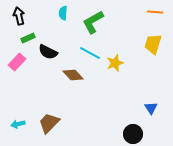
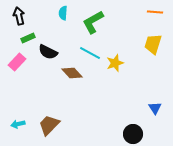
brown diamond: moved 1 px left, 2 px up
blue triangle: moved 4 px right
brown trapezoid: moved 2 px down
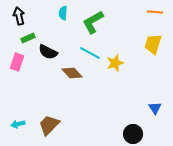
pink rectangle: rotated 24 degrees counterclockwise
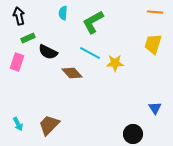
yellow star: rotated 18 degrees clockwise
cyan arrow: rotated 104 degrees counterclockwise
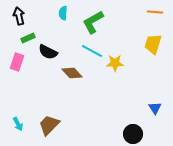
cyan line: moved 2 px right, 2 px up
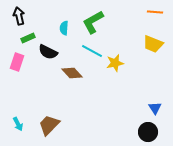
cyan semicircle: moved 1 px right, 15 px down
yellow trapezoid: rotated 85 degrees counterclockwise
yellow star: rotated 12 degrees counterclockwise
black circle: moved 15 px right, 2 px up
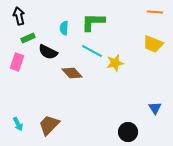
green L-shape: rotated 30 degrees clockwise
black circle: moved 20 px left
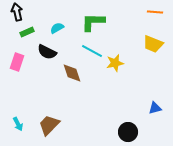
black arrow: moved 2 px left, 4 px up
cyan semicircle: moved 7 px left; rotated 56 degrees clockwise
green rectangle: moved 1 px left, 6 px up
black semicircle: moved 1 px left
brown diamond: rotated 25 degrees clockwise
blue triangle: rotated 48 degrees clockwise
